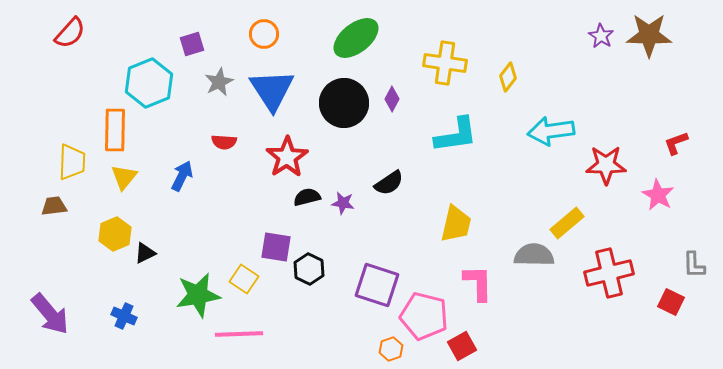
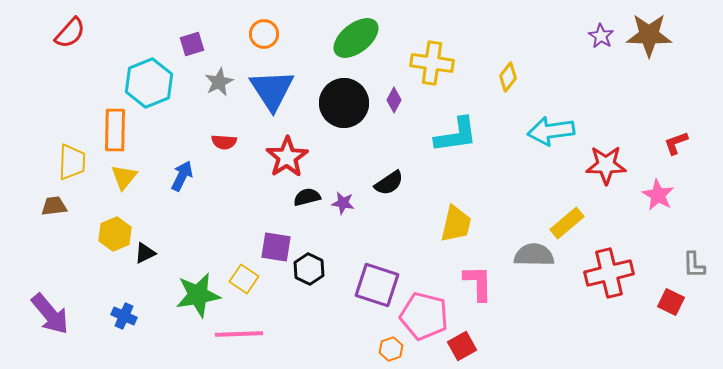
yellow cross at (445, 63): moved 13 px left
purple diamond at (392, 99): moved 2 px right, 1 px down
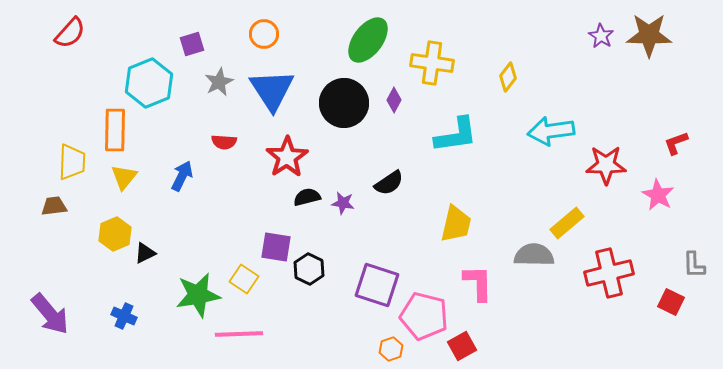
green ellipse at (356, 38): moved 12 px right, 2 px down; rotated 15 degrees counterclockwise
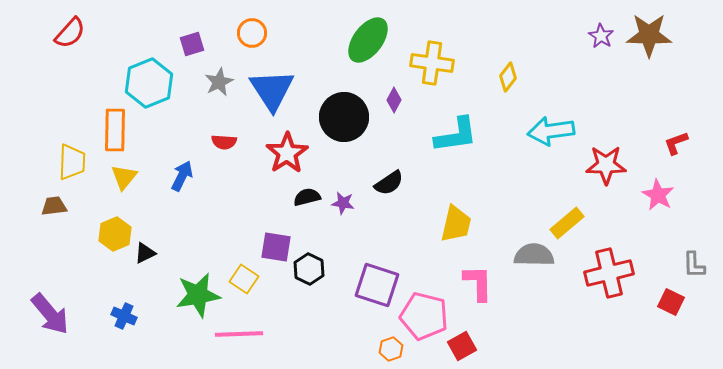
orange circle at (264, 34): moved 12 px left, 1 px up
black circle at (344, 103): moved 14 px down
red star at (287, 157): moved 4 px up
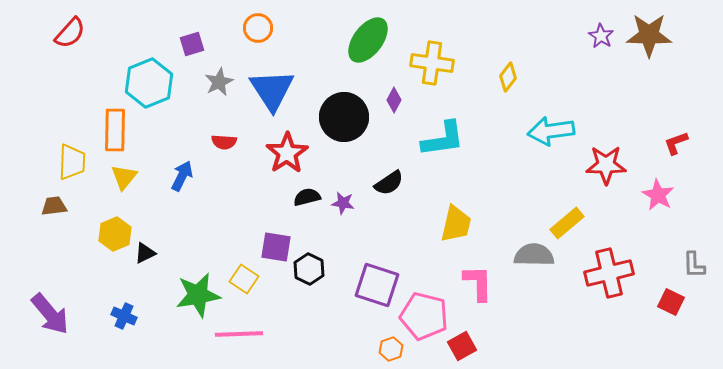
orange circle at (252, 33): moved 6 px right, 5 px up
cyan L-shape at (456, 135): moved 13 px left, 4 px down
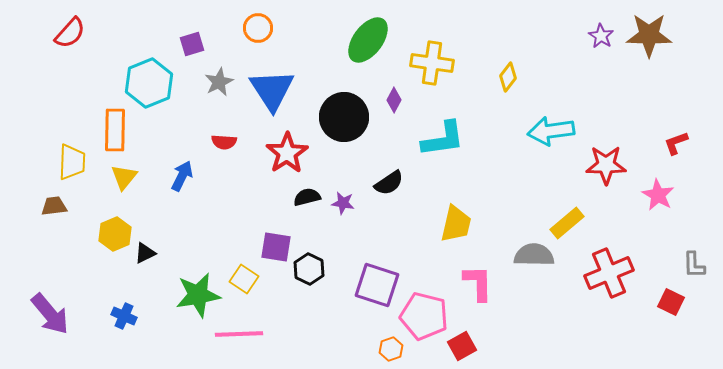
red cross at (609, 273): rotated 9 degrees counterclockwise
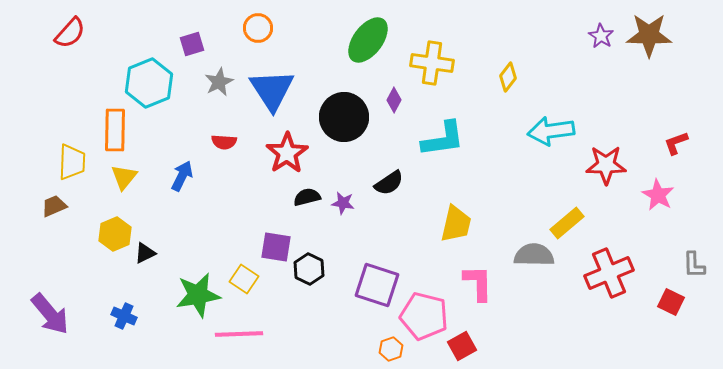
brown trapezoid at (54, 206): rotated 16 degrees counterclockwise
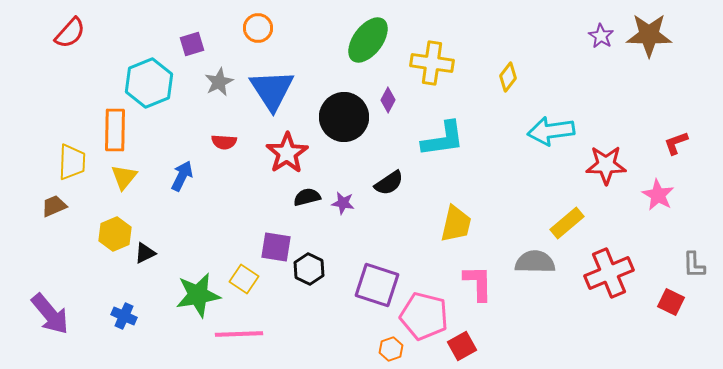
purple diamond at (394, 100): moved 6 px left
gray semicircle at (534, 255): moved 1 px right, 7 px down
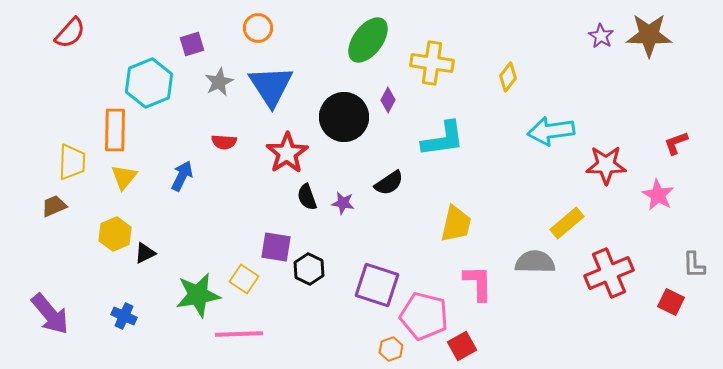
blue triangle at (272, 90): moved 1 px left, 4 px up
black semicircle at (307, 197): rotated 96 degrees counterclockwise
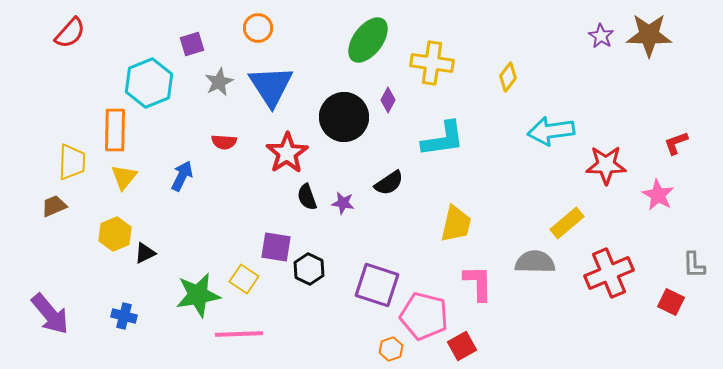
blue cross at (124, 316): rotated 10 degrees counterclockwise
